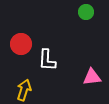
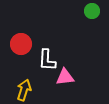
green circle: moved 6 px right, 1 px up
pink triangle: moved 27 px left
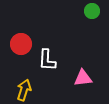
pink triangle: moved 18 px right, 1 px down
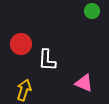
pink triangle: moved 1 px right, 5 px down; rotated 30 degrees clockwise
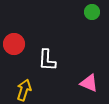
green circle: moved 1 px down
red circle: moved 7 px left
pink triangle: moved 5 px right
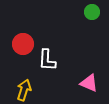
red circle: moved 9 px right
